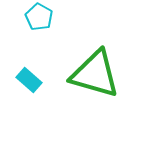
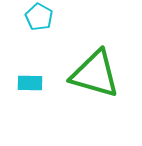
cyan rectangle: moved 1 px right, 3 px down; rotated 40 degrees counterclockwise
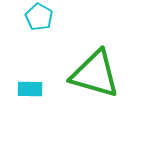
cyan rectangle: moved 6 px down
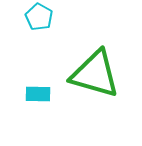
cyan rectangle: moved 8 px right, 5 px down
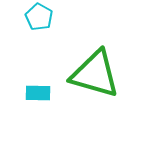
cyan rectangle: moved 1 px up
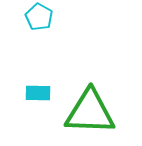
green triangle: moved 5 px left, 38 px down; rotated 14 degrees counterclockwise
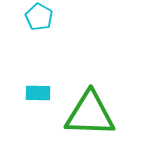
green triangle: moved 2 px down
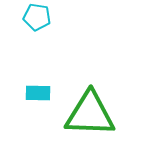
cyan pentagon: moved 2 px left; rotated 20 degrees counterclockwise
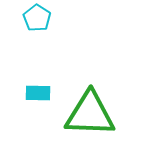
cyan pentagon: moved 1 px down; rotated 24 degrees clockwise
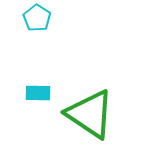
green triangle: rotated 32 degrees clockwise
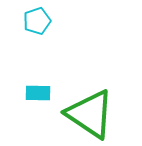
cyan pentagon: moved 3 px down; rotated 20 degrees clockwise
